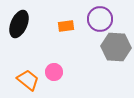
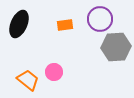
orange rectangle: moved 1 px left, 1 px up
gray hexagon: rotated 8 degrees counterclockwise
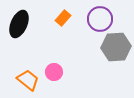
orange rectangle: moved 2 px left, 7 px up; rotated 42 degrees counterclockwise
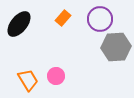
black ellipse: rotated 16 degrees clockwise
pink circle: moved 2 px right, 4 px down
orange trapezoid: rotated 20 degrees clockwise
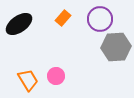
black ellipse: rotated 16 degrees clockwise
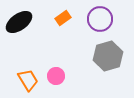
orange rectangle: rotated 14 degrees clockwise
black ellipse: moved 2 px up
gray hexagon: moved 8 px left, 9 px down; rotated 12 degrees counterclockwise
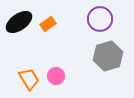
orange rectangle: moved 15 px left, 6 px down
orange trapezoid: moved 1 px right, 1 px up
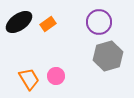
purple circle: moved 1 px left, 3 px down
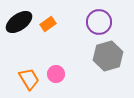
pink circle: moved 2 px up
